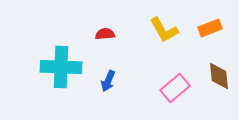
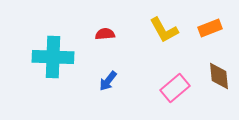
cyan cross: moved 8 px left, 10 px up
blue arrow: rotated 15 degrees clockwise
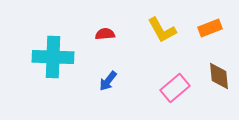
yellow L-shape: moved 2 px left
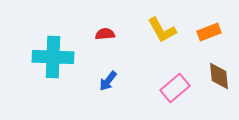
orange rectangle: moved 1 px left, 4 px down
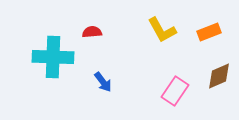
red semicircle: moved 13 px left, 2 px up
brown diamond: rotated 72 degrees clockwise
blue arrow: moved 5 px left, 1 px down; rotated 75 degrees counterclockwise
pink rectangle: moved 3 px down; rotated 16 degrees counterclockwise
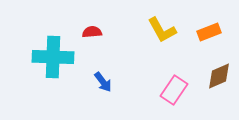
pink rectangle: moved 1 px left, 1 px up
